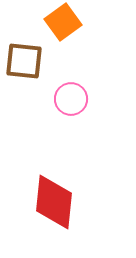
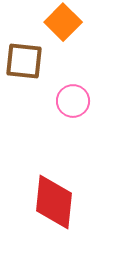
orange square: rotated 9 degrees counterclockwise
pink circle: moved 2 px right, 2 px down
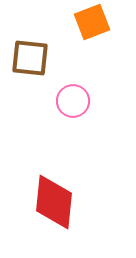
orange square: moved 29 px right; rotated 24 degrees clockwise
brown square: moved 6 px right, 3 px up
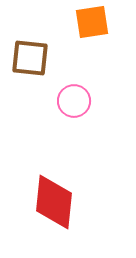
orange square: rotated 12 degrees clockwise
pink circle: moved 1 px right
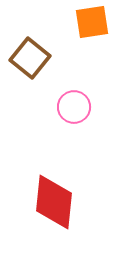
brown square: rotated 33 degrees clockwise
pink circle: moved 6 px down
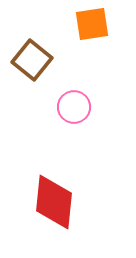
orange square: moved 2 px down
brown square: moved 2 px right, 2 px down
